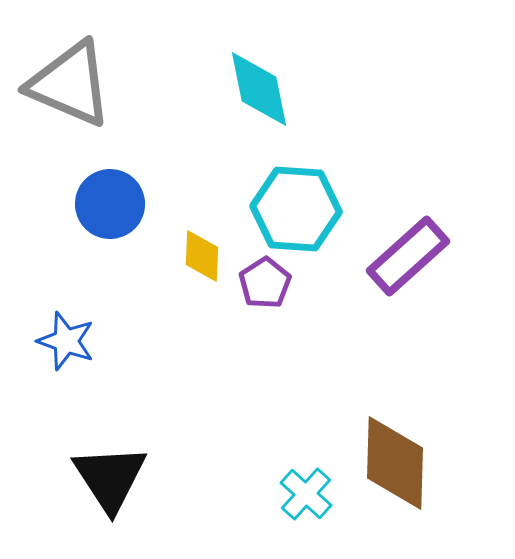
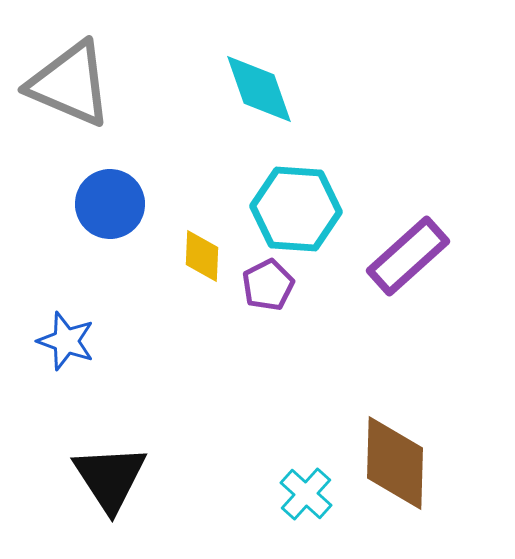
cyan diamond: rotated 8 degrees counterclockwise
purple pentagon: moved 3 px right, 2 px down; rotated 6 degrees clockwise
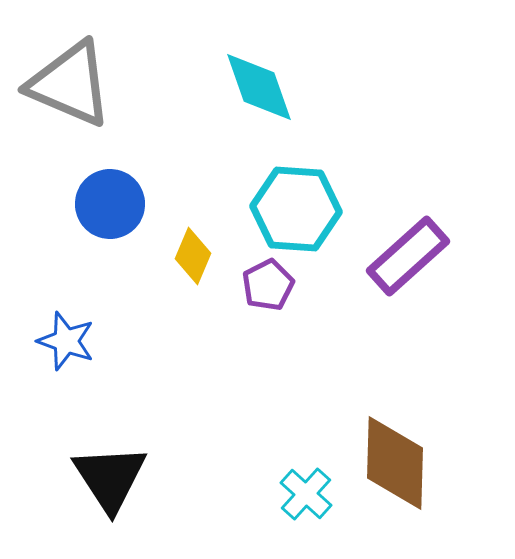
cyan diamond: moved 2 px up
yellow diamond: moved 9 px left; rotated 20 degrees clockwise
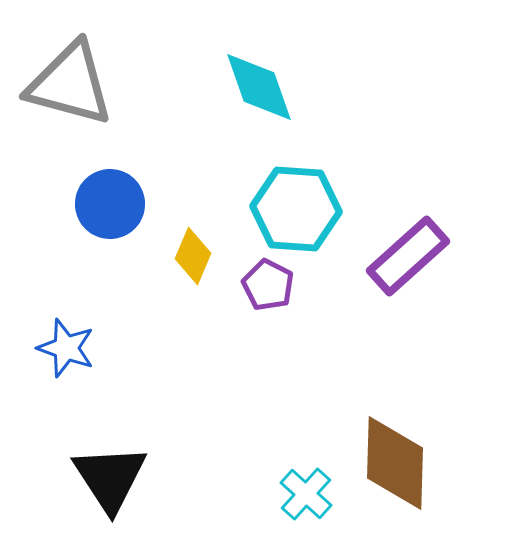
gray triangle: rotated 8 degrees counterclockwise
purple pentagon: rotated 18 degrees counterclockwise
blue star: moved 7 px down
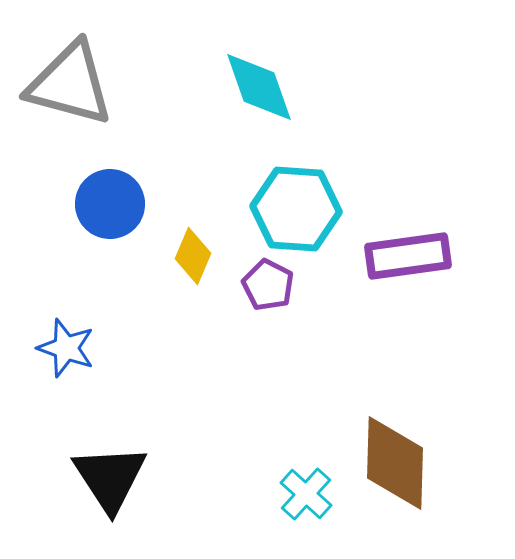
purple rectangle: rotated 34 degrees clockwise
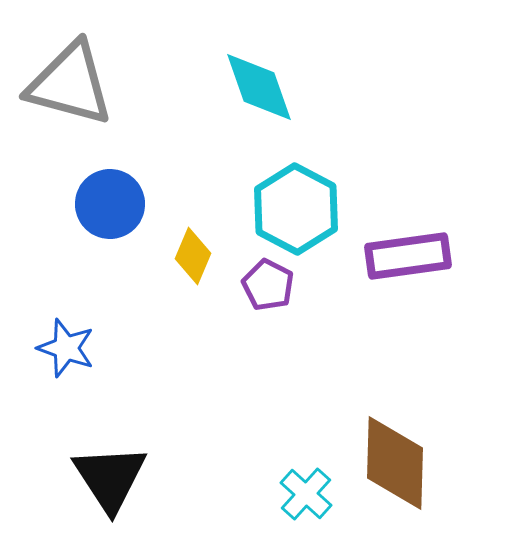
cyan hexagon: rotated 24 degrees clockwise
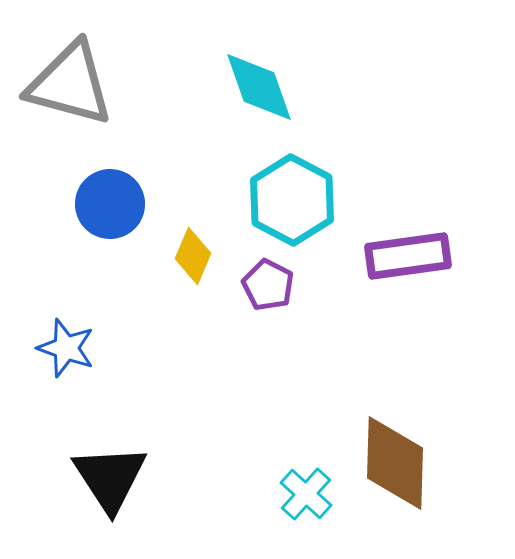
cyan hexagon: moved 4 px left, 9 px up
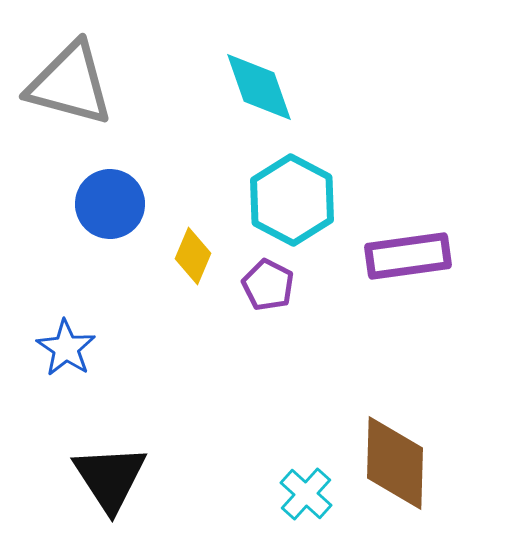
blue star: rotated 14 degrees clockwise
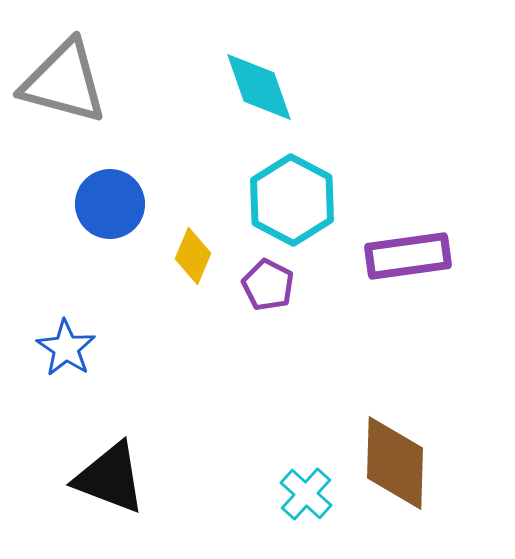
gray triangle: moved 6 px left, 2 px up
black triangle: rotated 36 degrees counterclockwise
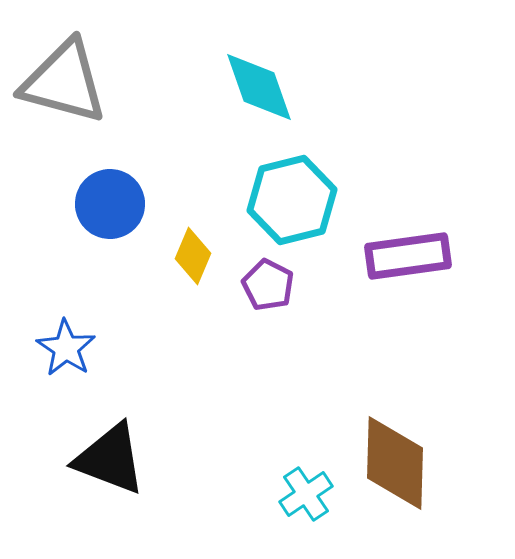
cyan hexagon: rotated 18 degrees clockwise
black triangle: moved 19 px up
cyan cross: rotated 14 degrees clockwise
